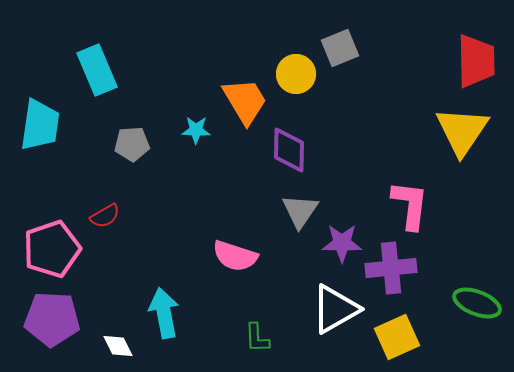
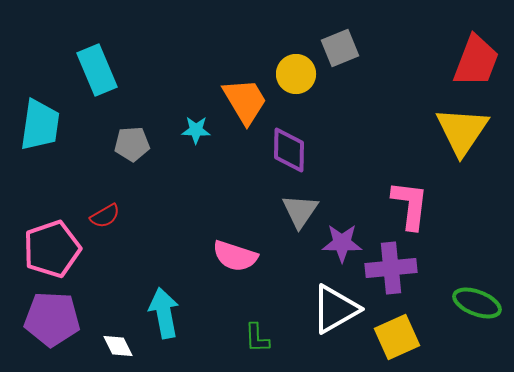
red trapezoid: rotated 22 degrees clockwise
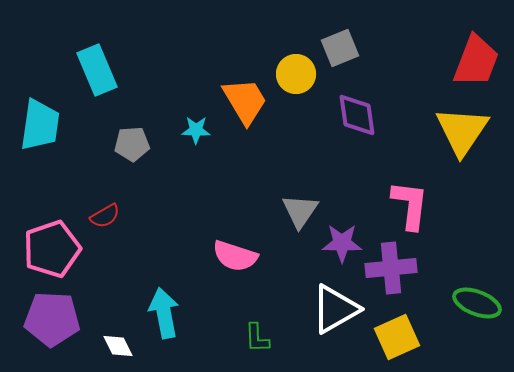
purple diamond: moved 68 px right, 35 px up; rotated 9 degrees counterclockwise
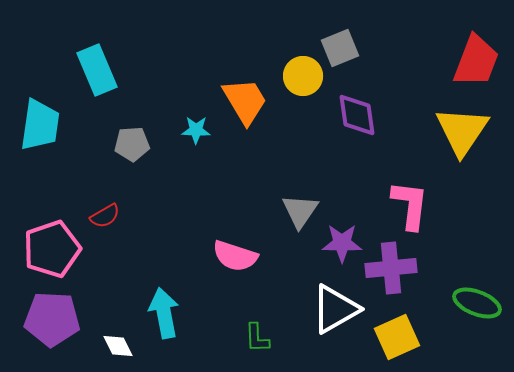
yellow circle: moved 7 px right, 2 px down
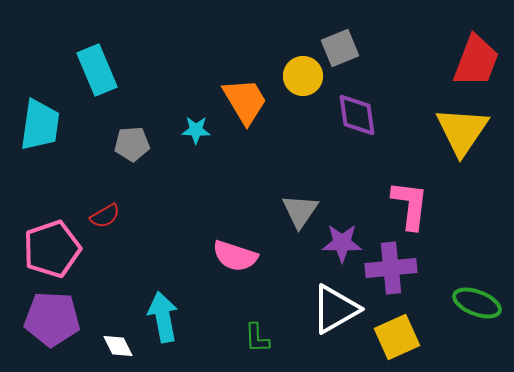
cyan arrow: moved 1 px left, 4 px down
